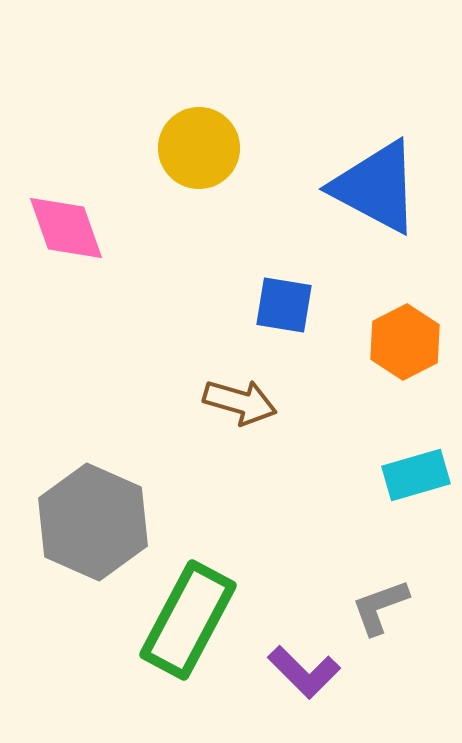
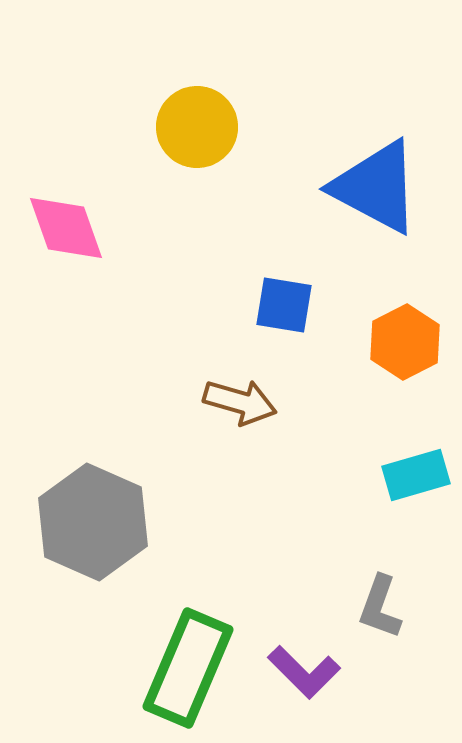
yellow circle: moved 2 px left, 21 px up
gray L-shape: rotated 50 degrees counterclockwise
green rectangle: moved 48 px down; rotated 5 degrees counterclockwise
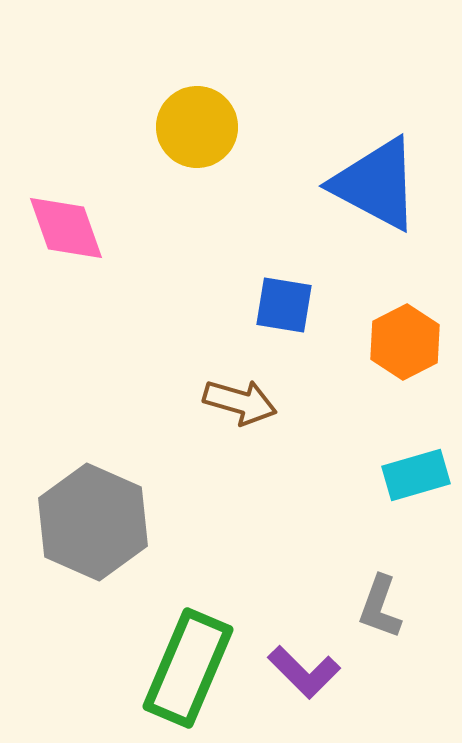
blue triangle: moved 3 px up
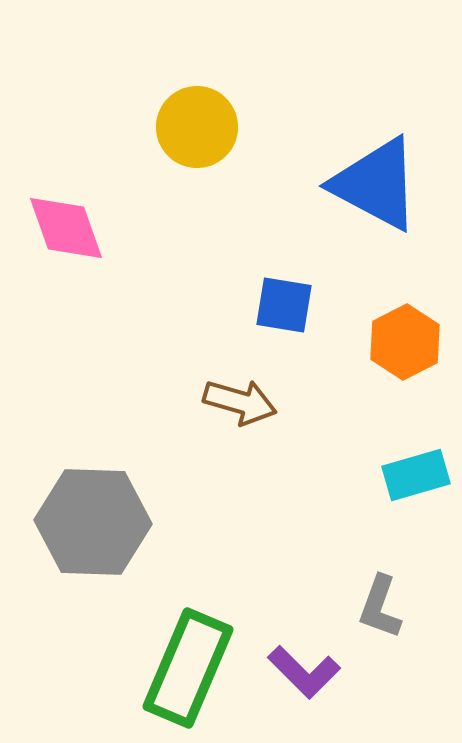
gray hexagon: rotated 22 degrees counterclockwise
